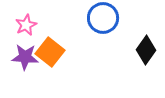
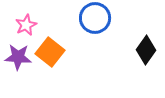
blue circle: moved 8 px left
purple star: moved 7 px left
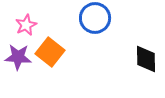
black diamond: moved 9 px down; rotated 36 degrees counterclockwise
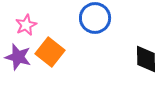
purple star: rotated 12 degrees clockwise
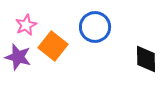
blue circle: moved 9 px down
orange square: moved 3 px right, 6 px up
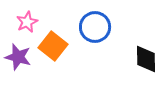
pink star: moved 1 px right, 3 px up
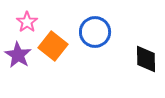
pink star: rotated 10 degrees counterclockwise
blue circle: moved 5 px down
purple star: moved 2 px up; rotated 16 degrees clockwise
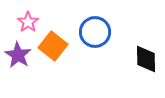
pink star: moved 1 px right
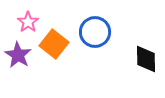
orange square: moved 1 px right, 2 px up
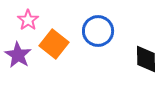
pink star: moved 2 px up
blue circle: moved 3 px right, 1 px up
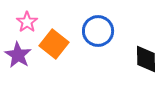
pink star: moved 1 px left, 2 px down
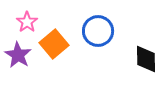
orange square: rotated 12 degrees clockwise
